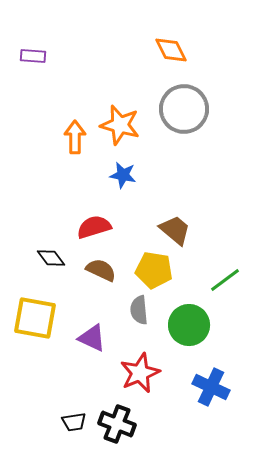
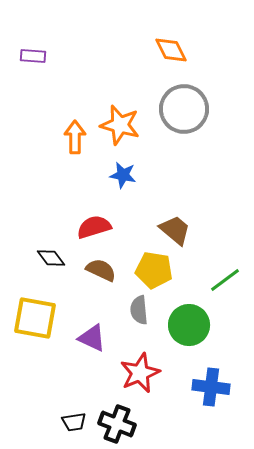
blue cross: rotated 18 degrees counterclockwise
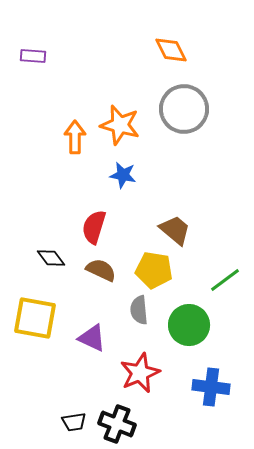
red semicircle: rotated 56 degrees counterclockwise
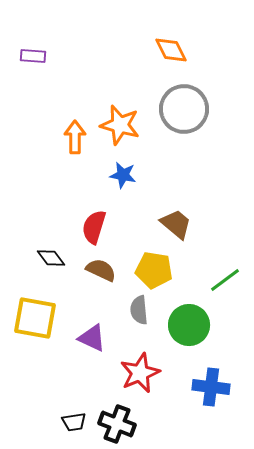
brown trapezoid: moved 1 px right, 6 px up
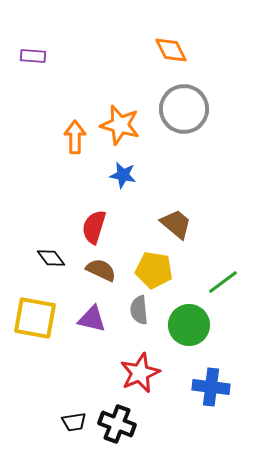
green line: moved 2 px left, 2 px down
purple triangle: moved 19 px up; rotated 12 degrees counterclockwise
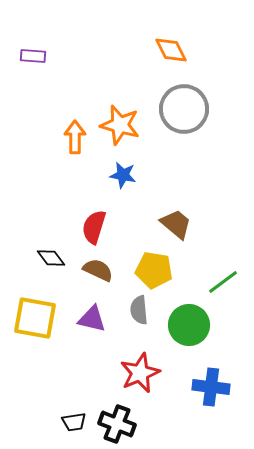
brown semicircle: moved 3 px left
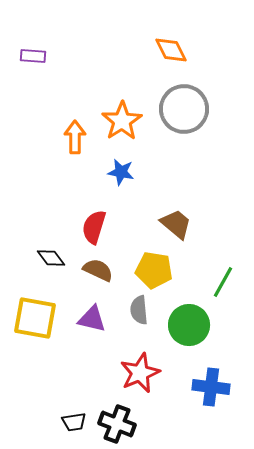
orange star: moved 2 px right, 4 px up; rotated 24 degrees clockwise
blue star: moved 2 px left, 3 px up
green line: rotated 24 degrees counterclockwise
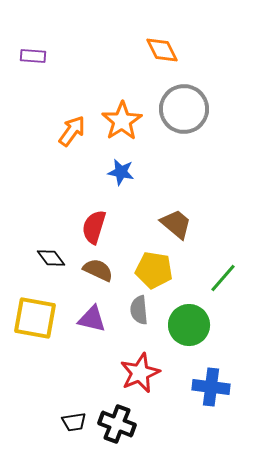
orange diamond: moved 9 px left
orange arrow: moved 3 px left, 6 px up; rotated 36 degrees clockwise
green line: moved 4 px up; rotated 12 degrees clockwise
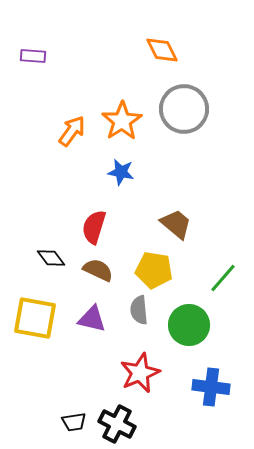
black cross: rotated 6 degrees clockwise
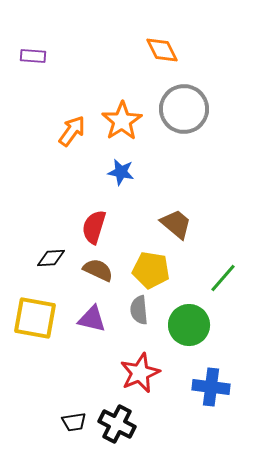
black diamond: rotated 56 degrees counterclockwise
yellow pentagon: moved 3 px left
